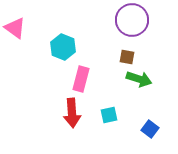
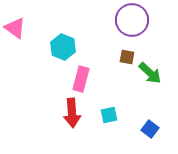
green arrow: moved 11 px right, 6 px up; rotated 25 degrees clockwise
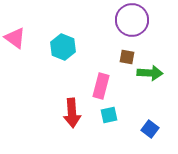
pink triangle: moved 10 px down
green arrow: rotated 40 degrees counterclockwise
pink rectangle: moved 20 px right, 7 px down
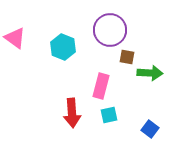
purple circle: moved 22 px left, 10 px down
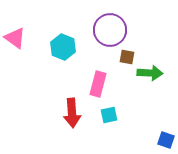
pink rectangle: moved 3 px left, 2 px up
blue square: moved 16 px right, 11 px down; rotated 18 degrees counterclockwise
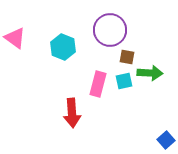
cyan square: moved 15 px right, 34 px up
blue square: rotated 30 degrees clockwise
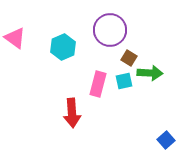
cyan hexagon: rotated 15 degrees clockwise
brown square: moved 2 px right, 1 px down; rotated 21 degrees clockwise
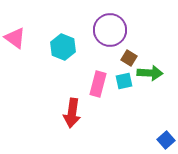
cyan hexagon: rotated 15 degrees counterclockwise
red arrow: rotated 12 degrees clockwise
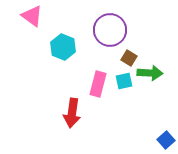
pink triangle: moved 17 px right, 22 px up
